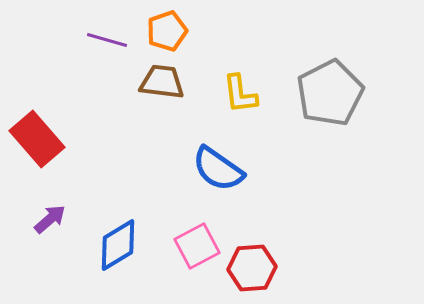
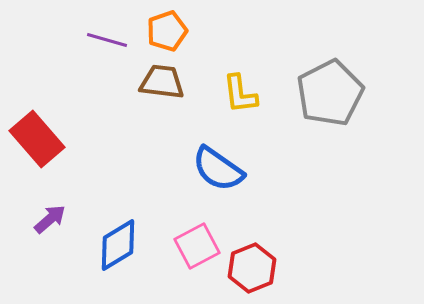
red hexagon: rotated 18 degrees counterclockwise
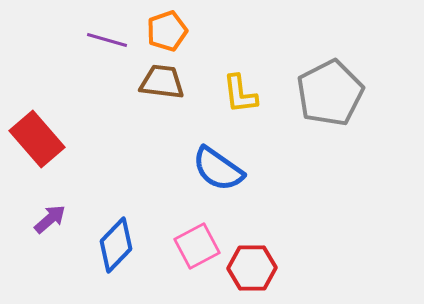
blue diamond: moved 2 px left; rotated 14 degrees counterclockwise
red hexagon: rotated 21 degrees clockwise
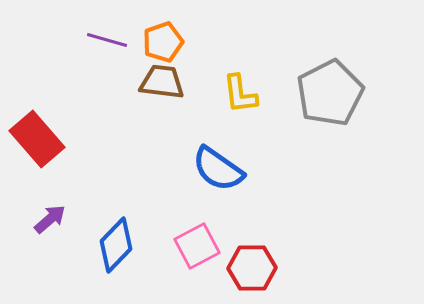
orange pentagon: moved 4 px left, 11 px down
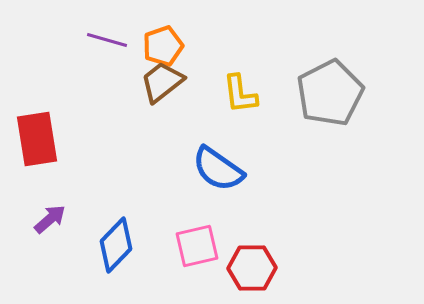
orange pentagon: moved 4 px down
brown trapezoid: rotated 45 degrees counterclockwise
red rectangle: rotated 32 degrees clockwise
pink square: rotated 15 degrees clockwise
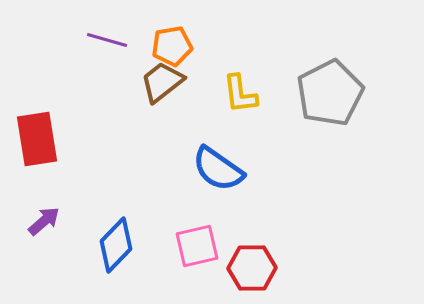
orange pentagon: moved 9 px right; rotated 9 degrees clockwise
purple arrow: moved 6 px left, 2 px down
